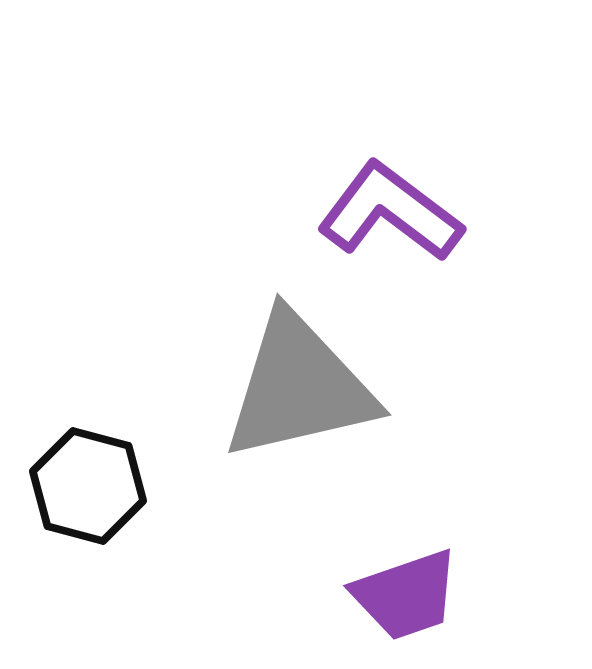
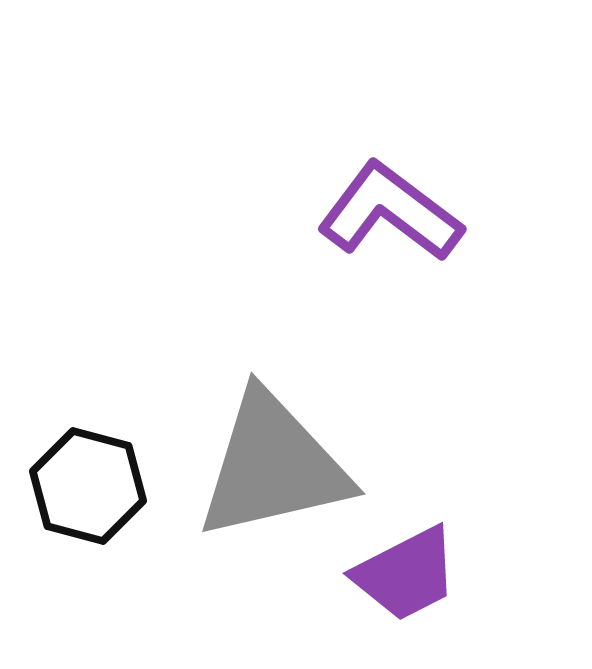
gray triangle: moved 26 px left, 79 px down
purple trapezoid: moved 21 px up; rotated 8 degrees counterclockwise
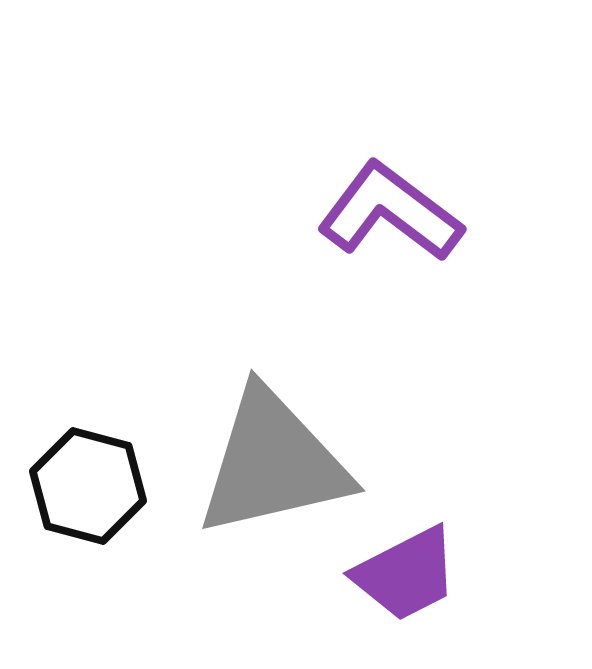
gray triangle: moved 3 px up
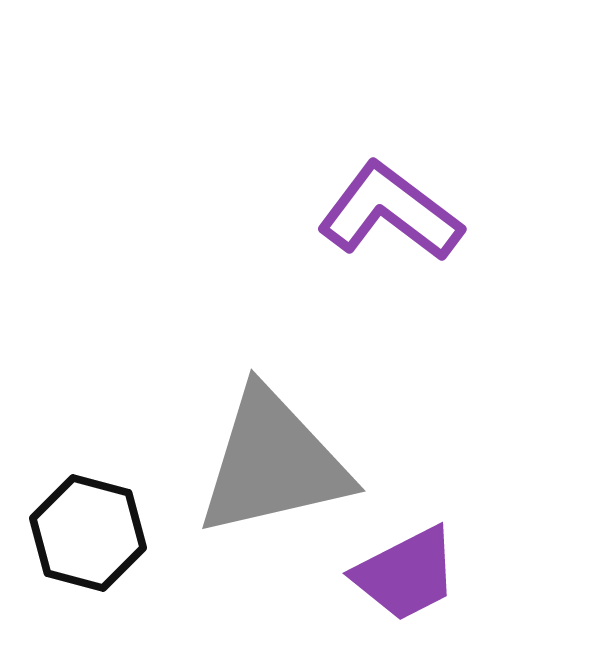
black hexagon: moved 47 px down
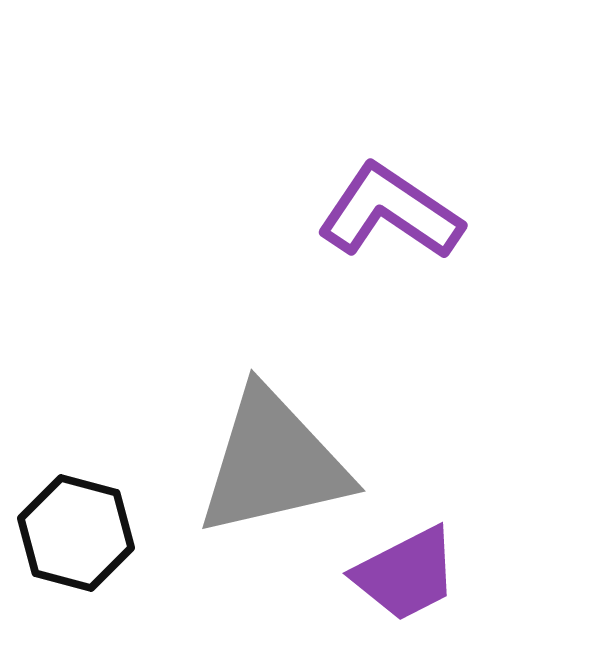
purple L-shape: rotated 3 degrees counterclockwise
black hexagon: moved 12 px left
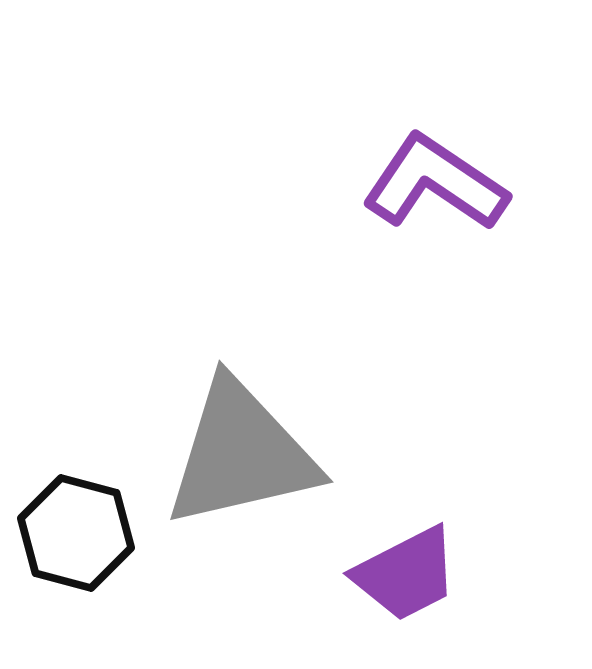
purple L-shape: moved 45 px right, 29 px up
gray triangle: moved 32 px left, 9 px up
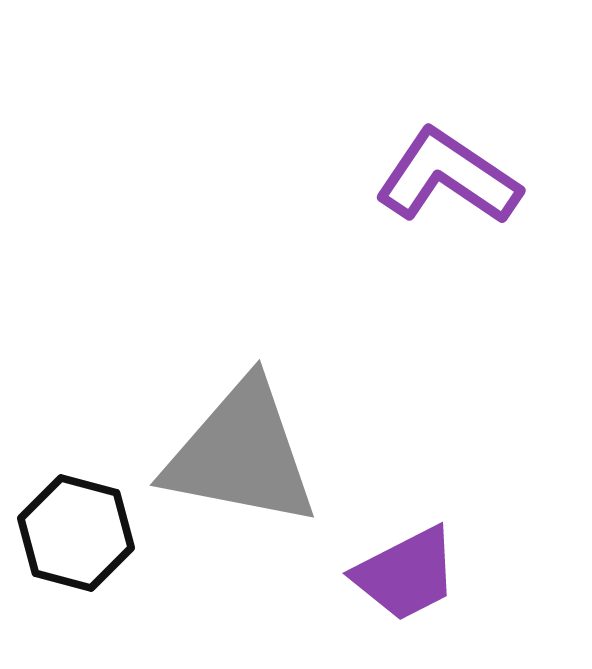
purple L-shape: moved 13 px right, 6 px up
gray triangle: rotated 24 degrees clockwise
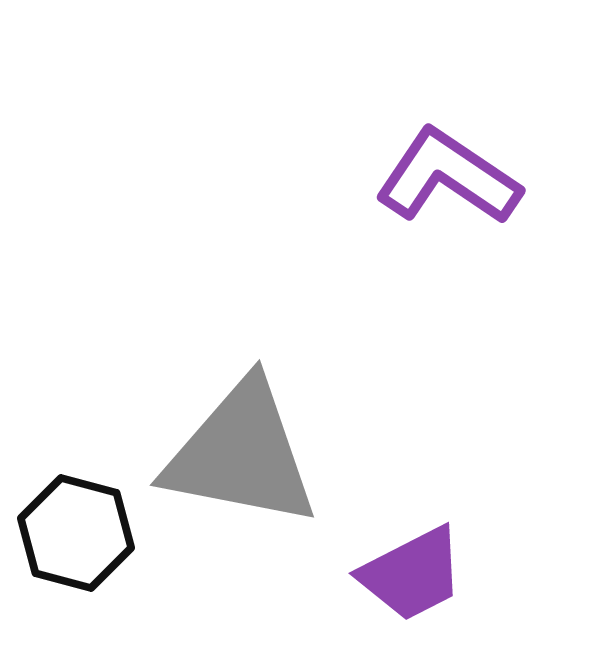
purple trapezoid: moved 6 px right
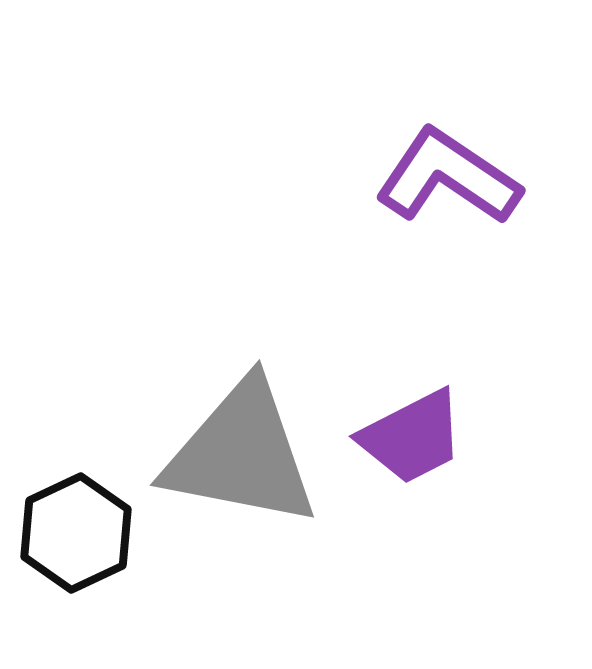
black hexagon: rotated 20 degrees clockwise
purple trapezoid: moved 137 px up
